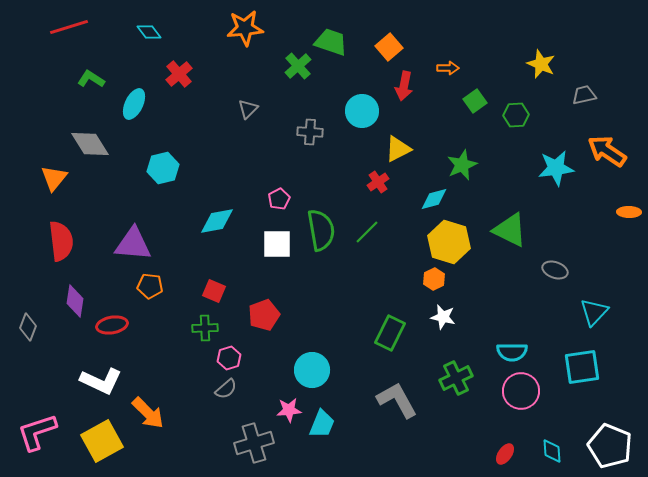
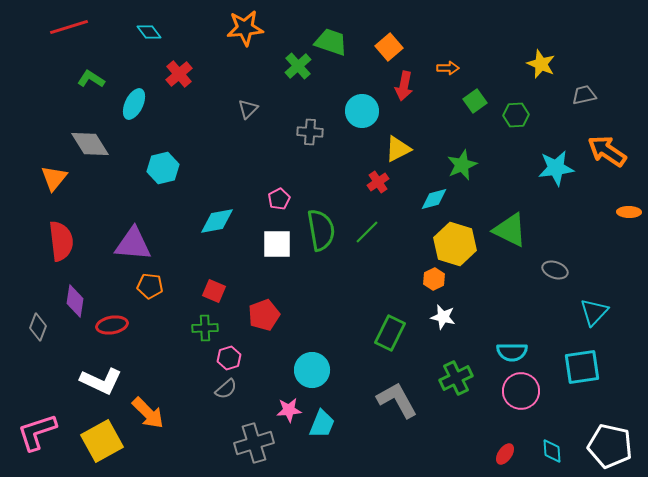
yellow hexagon at (449, 242): moved 6 px right, 2 px down
gray diamond at (28, 327): moved 10 px right
white pentagon at (610, 446): rotated 9 degrees counterclockwise
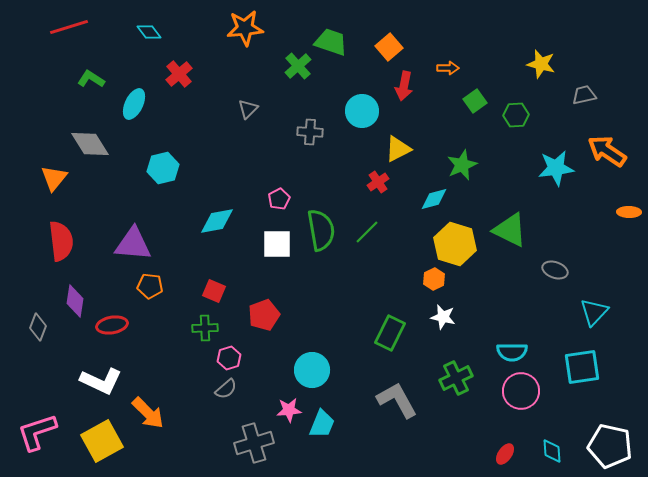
yellow star at (541, 64): rotated 8 degrees counterclockwise
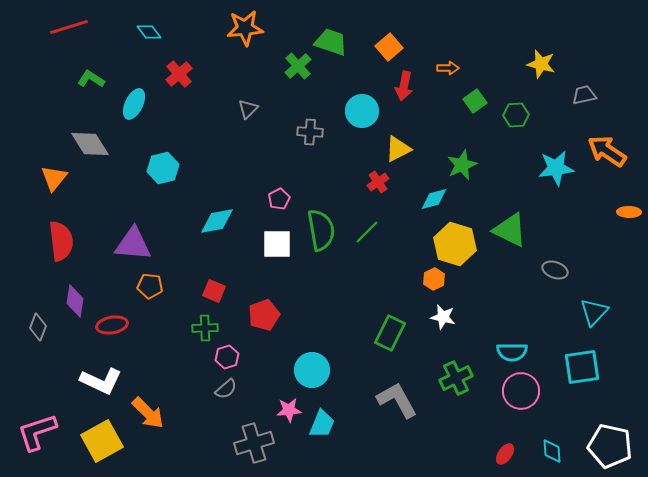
pink hexagon at (229, 358): moved 2 px left, 1 px up
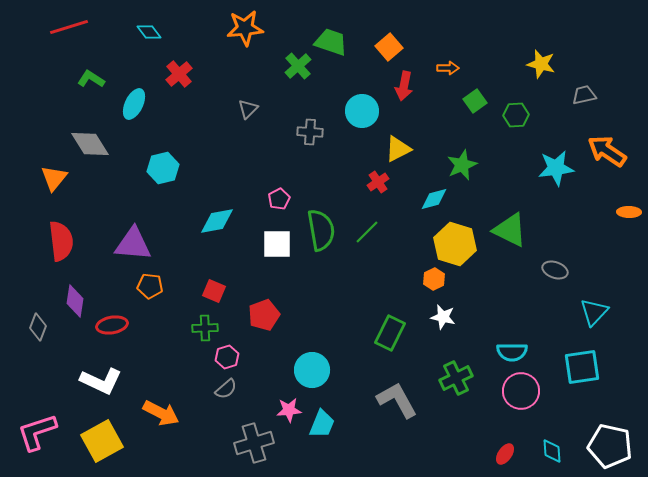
orange arrow at (148, 413): moved 13 px right; rotated 18 degrees counterclockwise
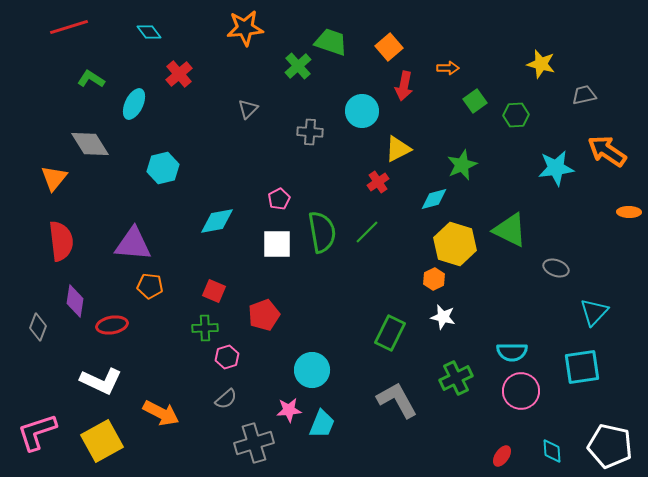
green semicircle at (321, 230): moved 1 px right, 2 px down
gray ellipse at (555, 270): moved 1 px right, 2 px up
gray semicircle at (226, 389): moved 10 px down
red ellipse at (505, 454): moved 3 px left, 2 px down
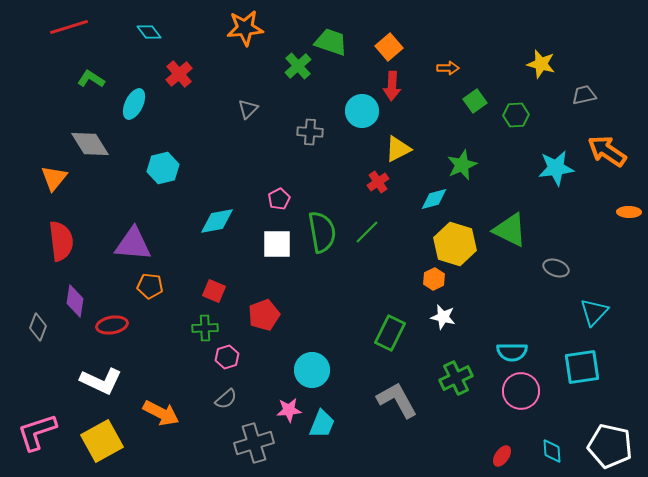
red arrow at (404, 86): moved 12 px left; rotated 8 degrees counterclockwise
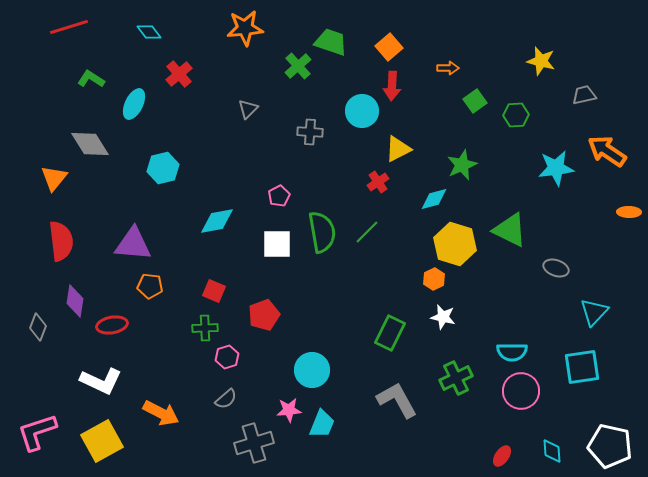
yellow star at (541, 64): moved 3 px up
pink pentagon at (279, 199): moved 3 px up
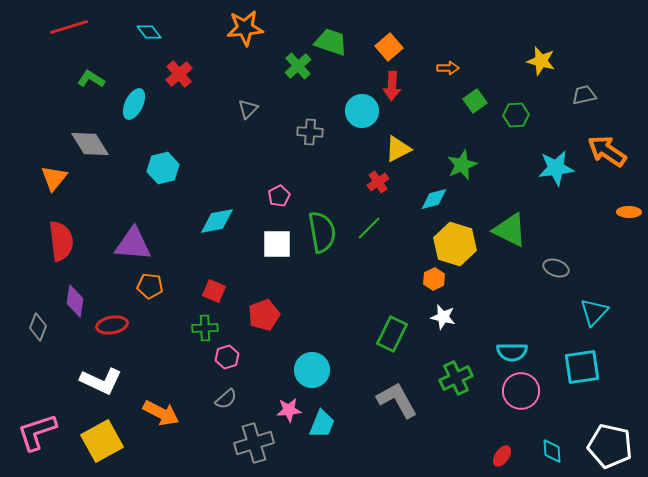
green line at (367, 232): moved 2 px right, 4 px up
green rectangle at (390, 333): moved 2 px right, 1 px down
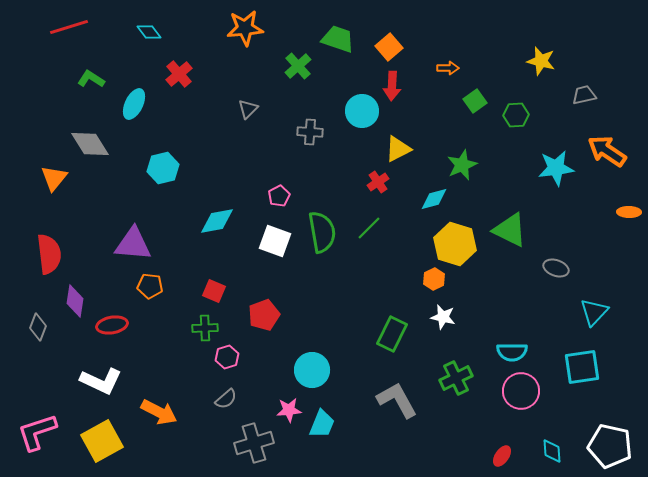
green trapezoid at (331, 42): moved 7 px right, 3 px up
red semicircle at (61, 241): moved 12 px left, 13 px down
white square at (277, 244): moved 2 px left, 3 px up; rotated 20 degrees clockwise
orange arrow at (161, 413): moved 2 px left, 1 px up
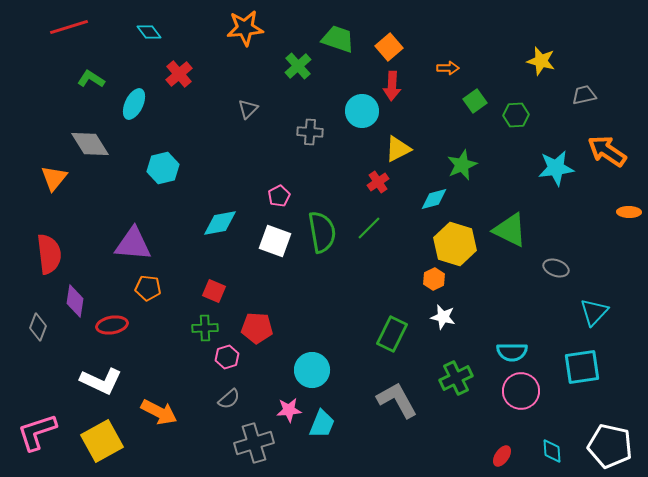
cyan diamond at (217, 221): moved 3 px right, 2 px down
orange pentagon at (150, 286): moved 2 px left, 2 px down
red pentagon at (264, 315): moved 7 px left, 13 px down; rotated 24 degrees clockwise
gray semicircle at (226, 399): moved 3 px right
